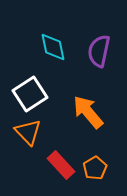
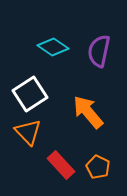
cyan diamond: rotated 44 degrees counterclockwise
orange pentagon: moved 3 px right, 1 px up; rotated 15 degrees counterclockwise
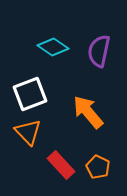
white square: rotated 12 degrees clockwise
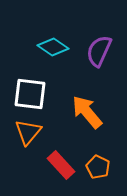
purple semicircle: rotated 12 degrees clockwise
white square: rotated 28 degrees clockwise
orange arrow: moved 1 px left
orange triangle: rotated 24 degrees clockwise
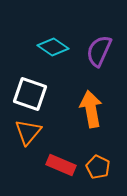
white square: rotated 12 degrees clockwise
orange arrow: moved 4 px right, 3 px up; rotated 30 degrees clockwise
red rectangle: rotated 24 degrees counterclockwise
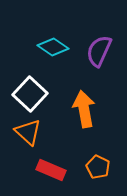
white square: rotated 24 degrees clockwise
orange arrow: moved 7 px left
orange triangle: rotated 28 degrees counterclockwise
red rectangle: moved 10 px left, 5 px down
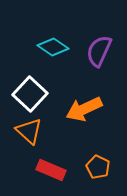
orange arrow: rotated 105 degrees counterclockwise
orange triangle: moved 1 px right, 1 px up
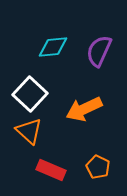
cyan diamond: rotated 40 degrees counterclockwise
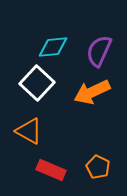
white square: moved 7 px right, 11 px up
orange arrow: moved 8 px right, 17 px up
orange triangle: rotated 12 degrees counterclockwise
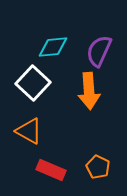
white square: moved 4 px left
orange arrow: moved 3 px left, 1 px up; rotated 69 degrees counterclockwise
